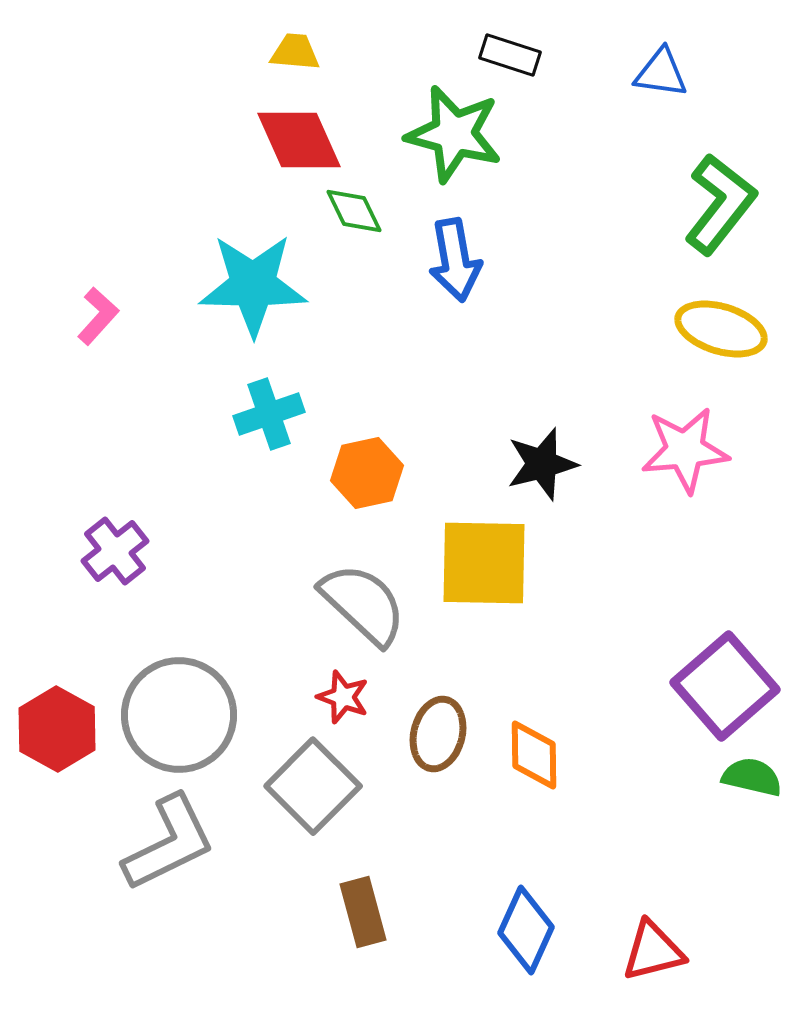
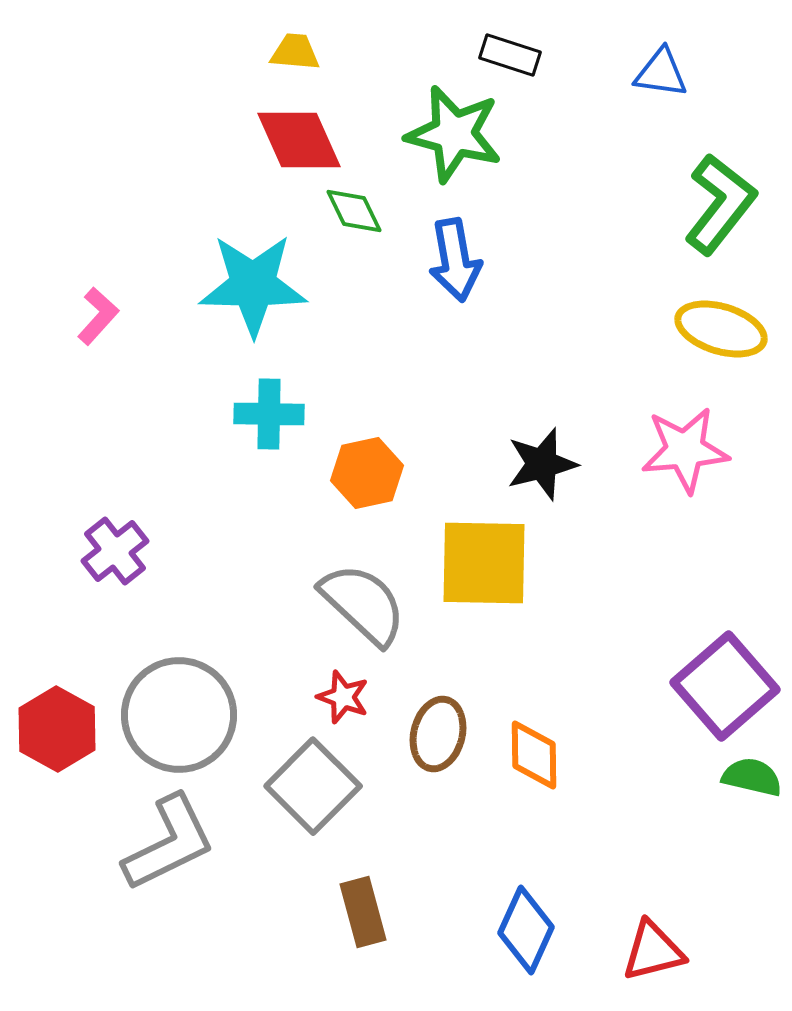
cyan cross: rotated 20 degrees clockwise
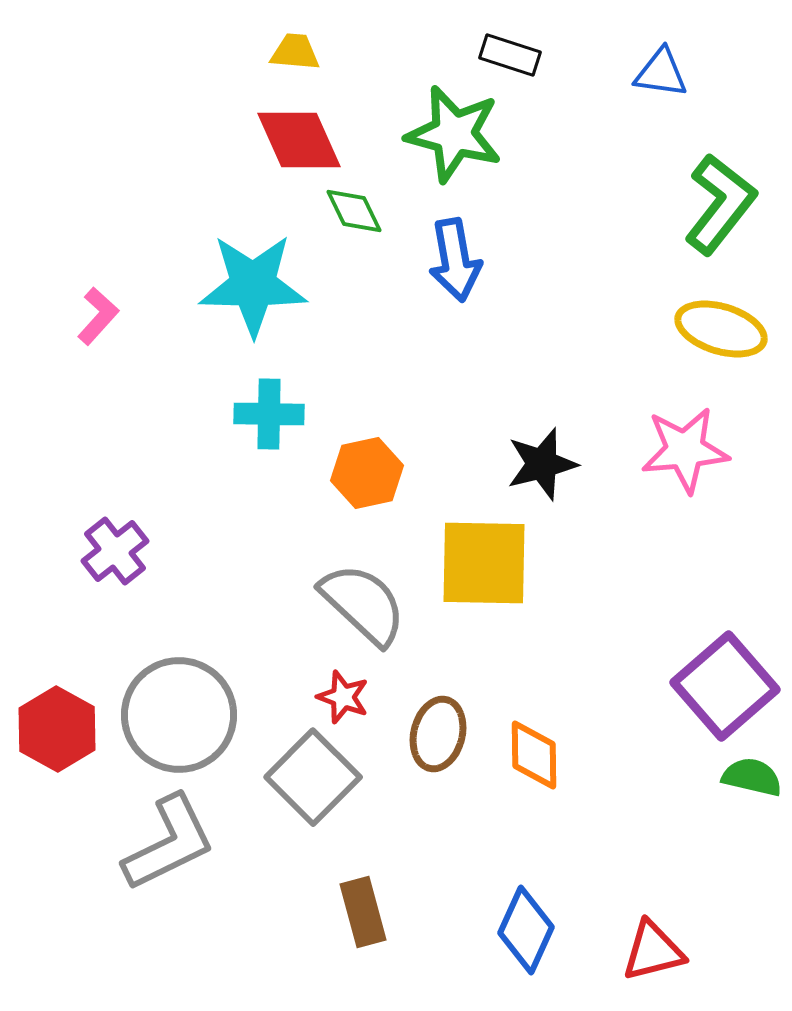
gray square: moved 9 px up
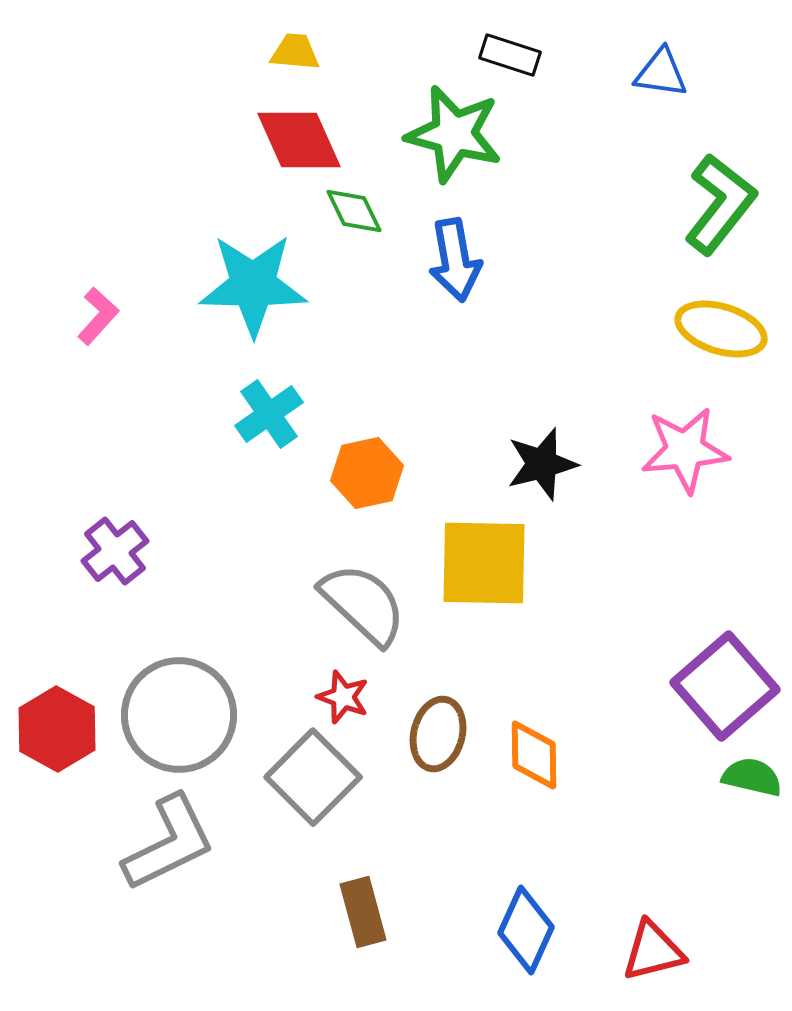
cyan cross: rotated 36 degrees counterclockwise
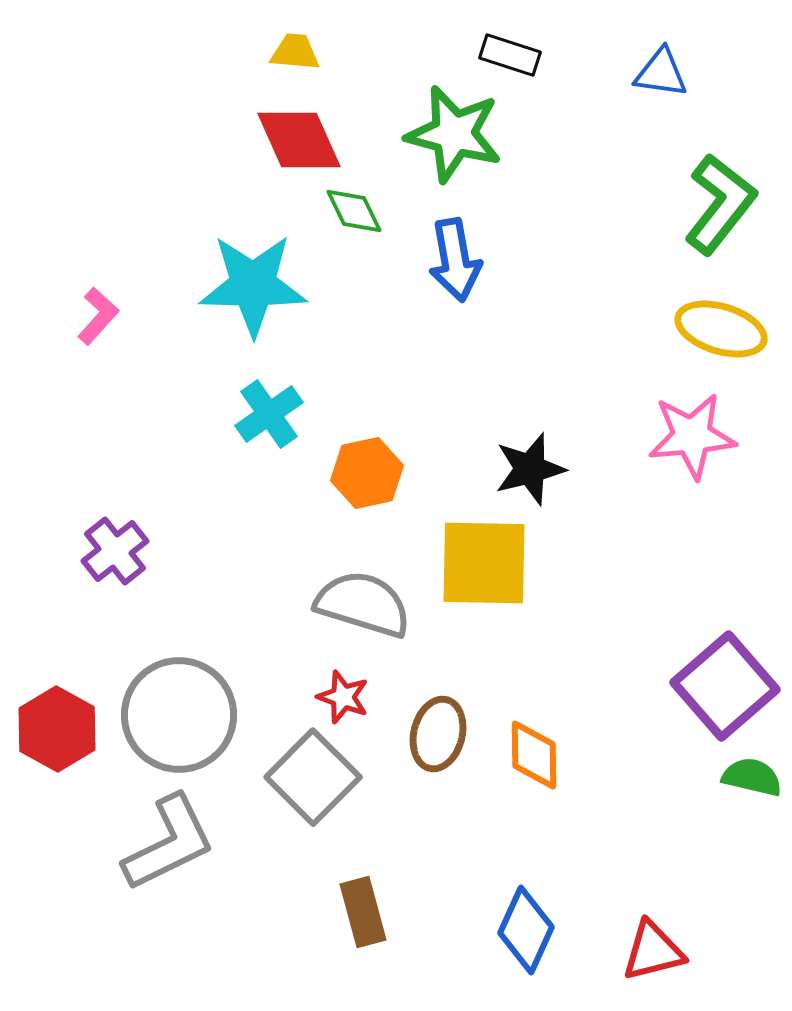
pink star: moved 7 px right, 14 px up
black star: moved 12 px left, 5 px down
gray semicircle: rotated 26 degrees counterclockwise
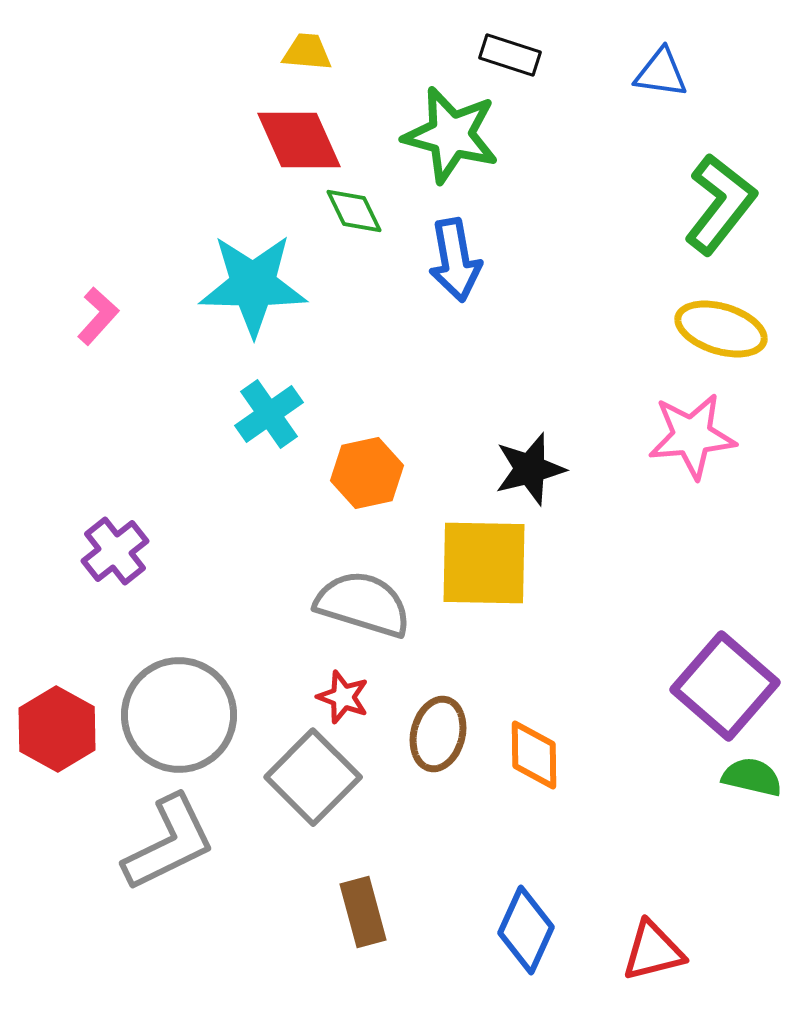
yellow trapezoid: moved 12 px right
green star: moved 3 px left, 1 px down
purple square: rotated 8 degrees counterclockwise
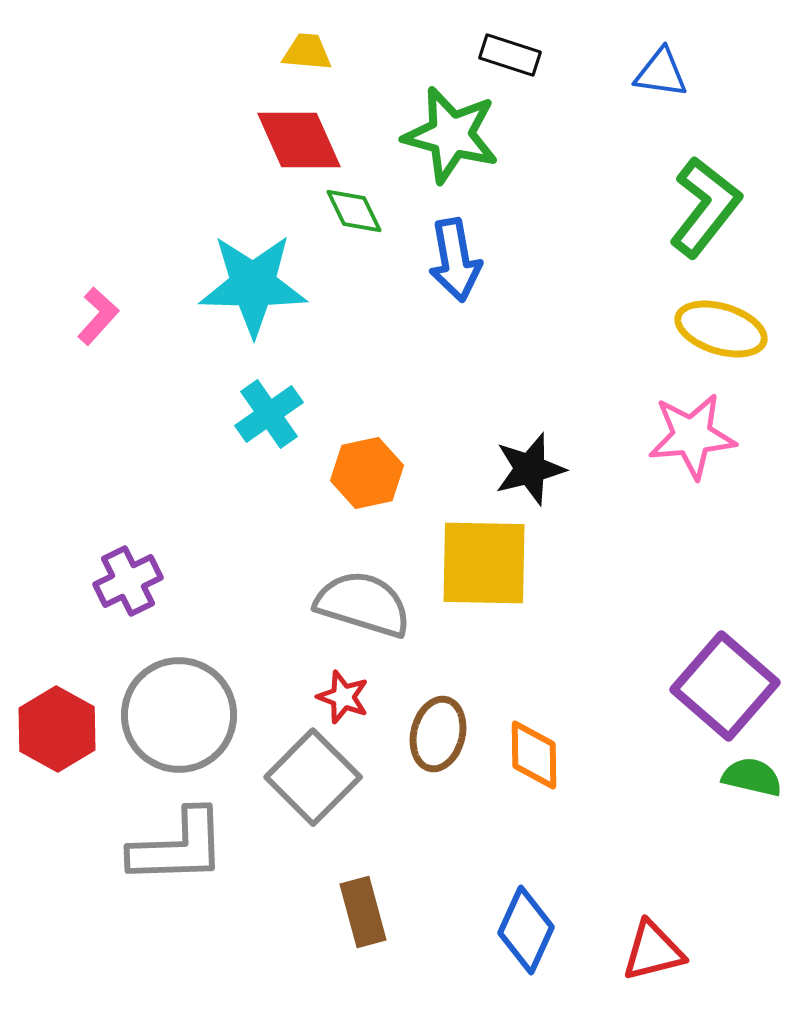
green L-shape: moved 15 px left, 3 px down
purple cross: moved 13 px right, 30 px down; rotated 12 degrees clockwise
gray L-shape: moved 9 px right, 4 px down; rotated 24 degrees clockwise
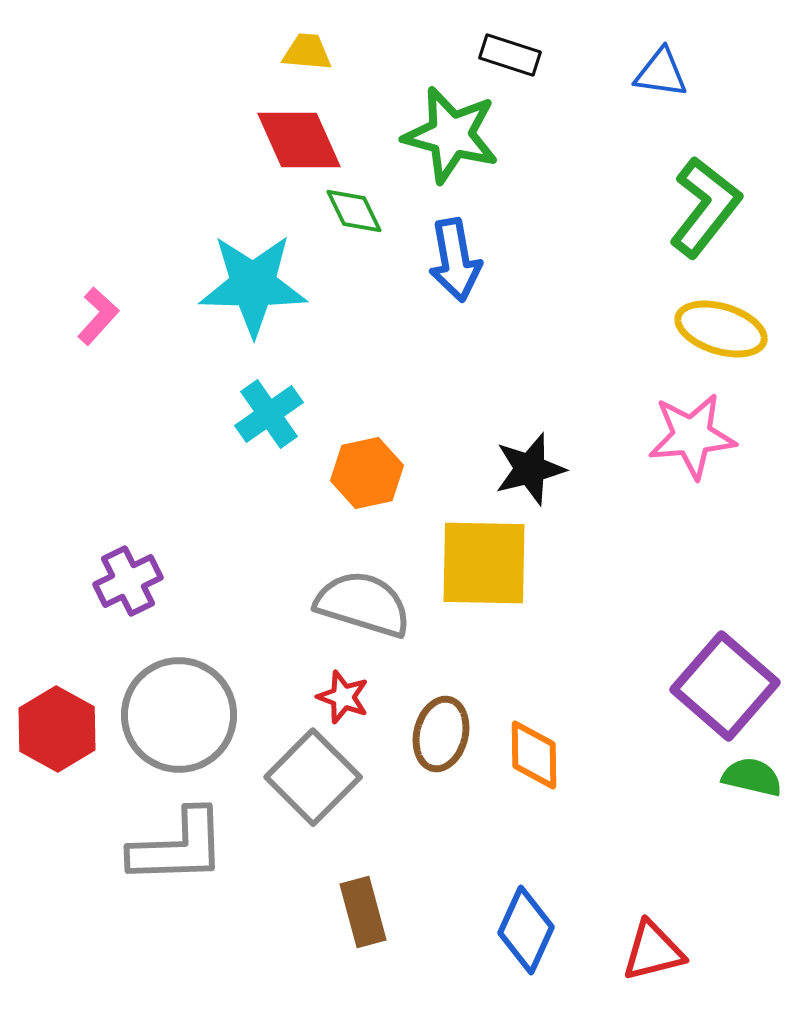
brown ellipse: moved 3 px right
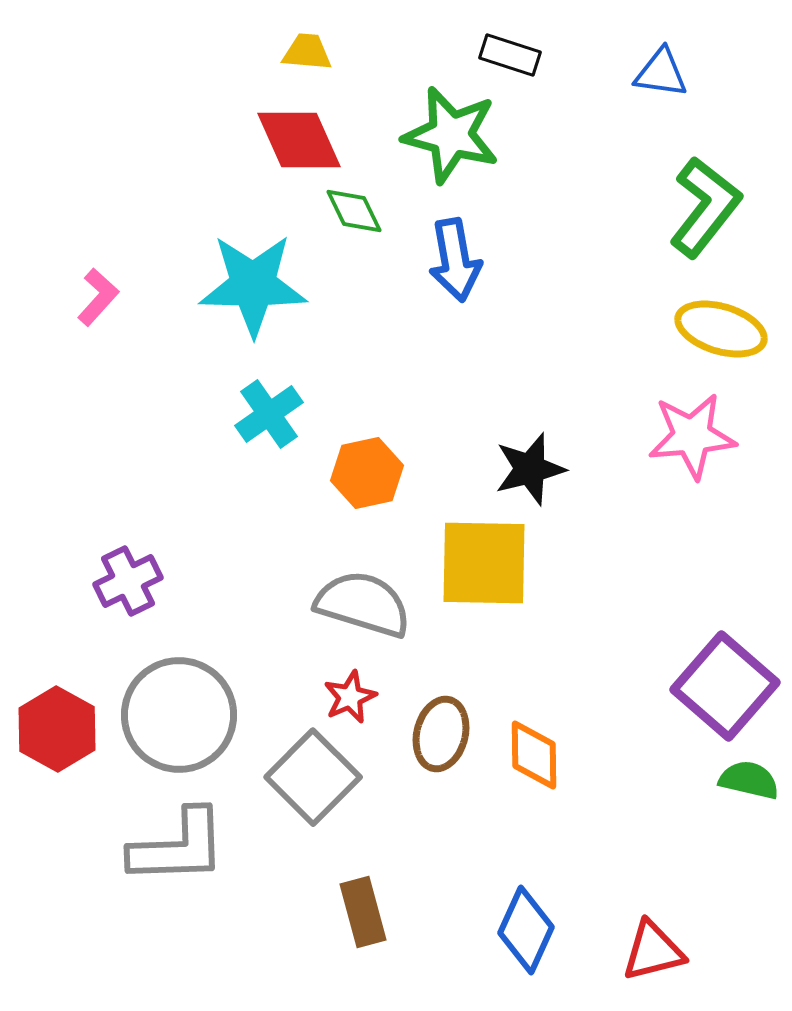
pink L-shape: moved 19 px up
red star: moved 7 px right; rotated 28 degrees clockwise
green semicircle: moved 3 px left, 3 px down
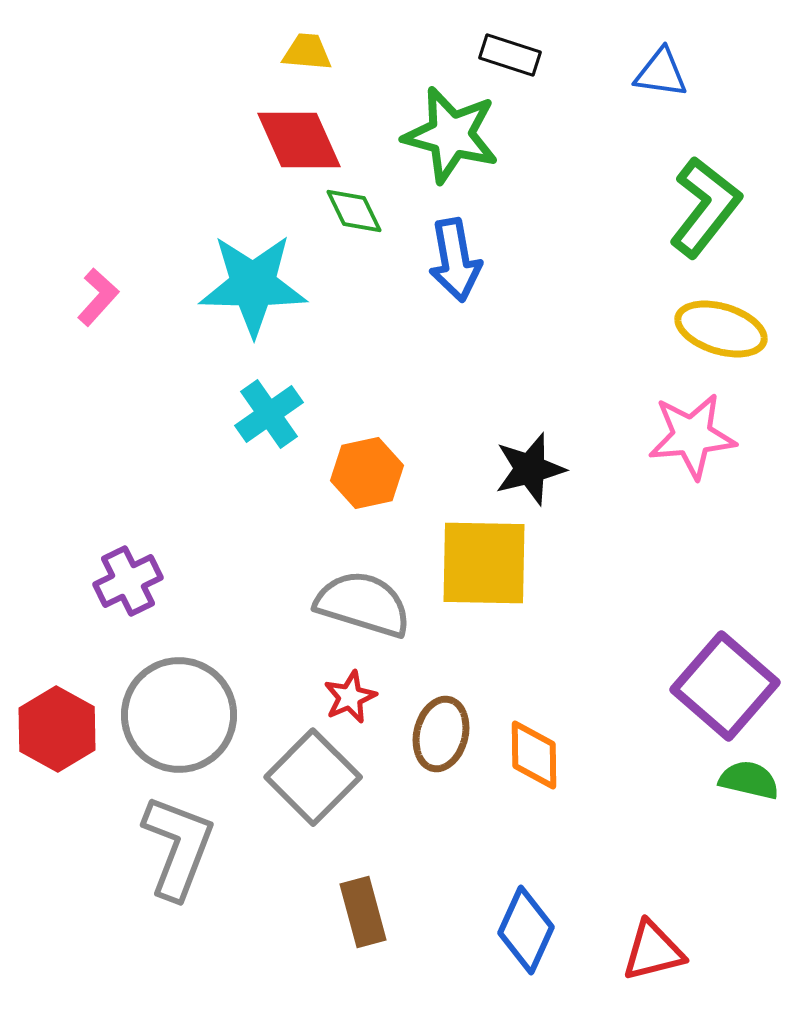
gray L-shape: rotated 67 degrees counterclockwise
